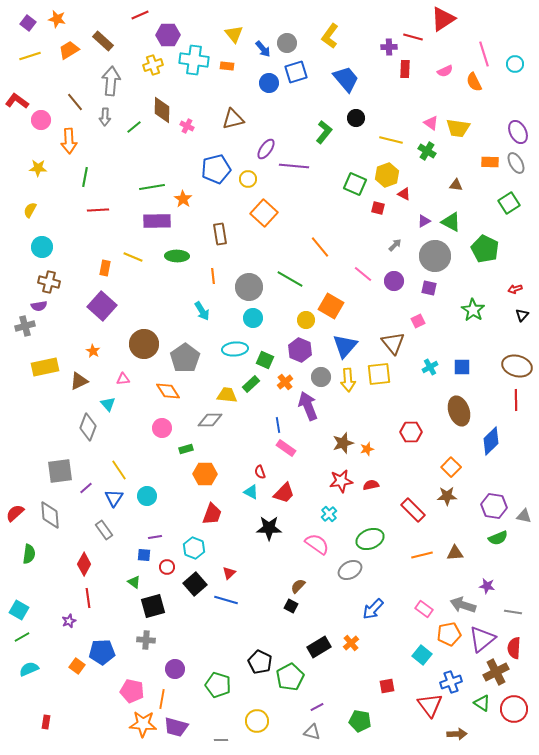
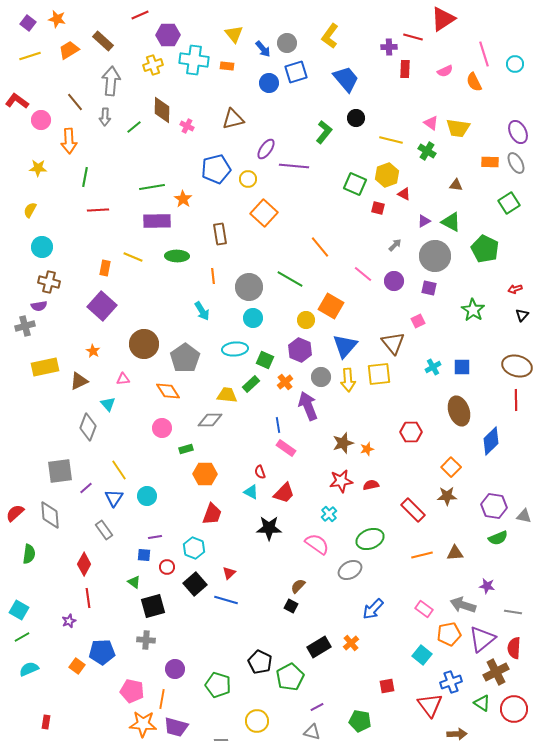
cyan cross at (430, 367): moved 3 px right
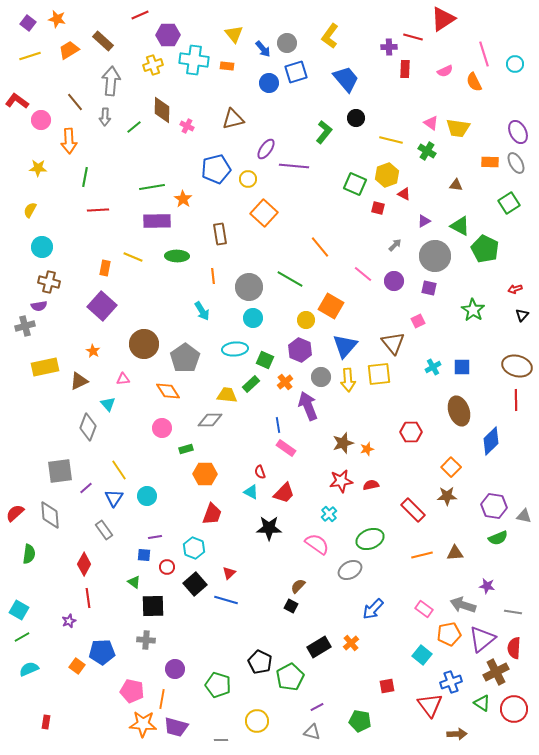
green triangle at (451, 222): moved 9 px right, 4 px down
black square at (153, 606): rotated 15 degrees clockwise
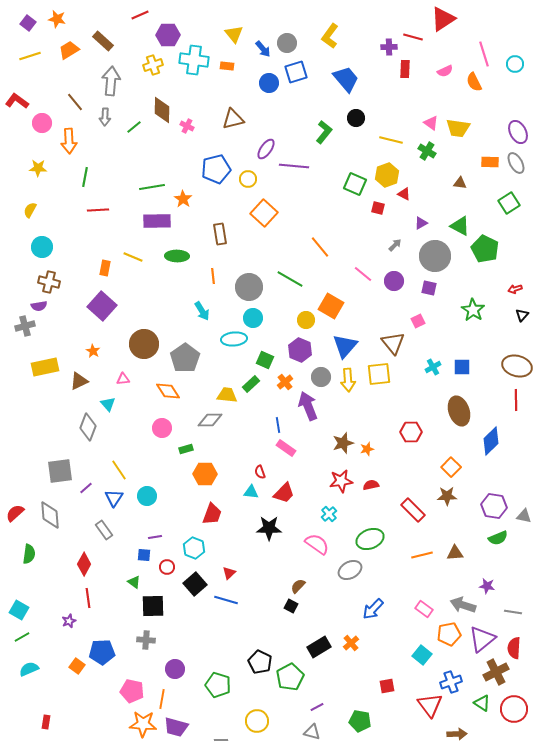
pink circle at (41, 120): moved 1 px right, 3 px down
brown triangle at (456, 185): moved 4 px right, 2 px up
purple triangle at (424, 221): moved 3 px left, 2 px down
cyan ellipse at (235, 349): moved 1 px left, 10 px up
cyan triangle at (251, 492): rotated 21 degrees counterclockwise
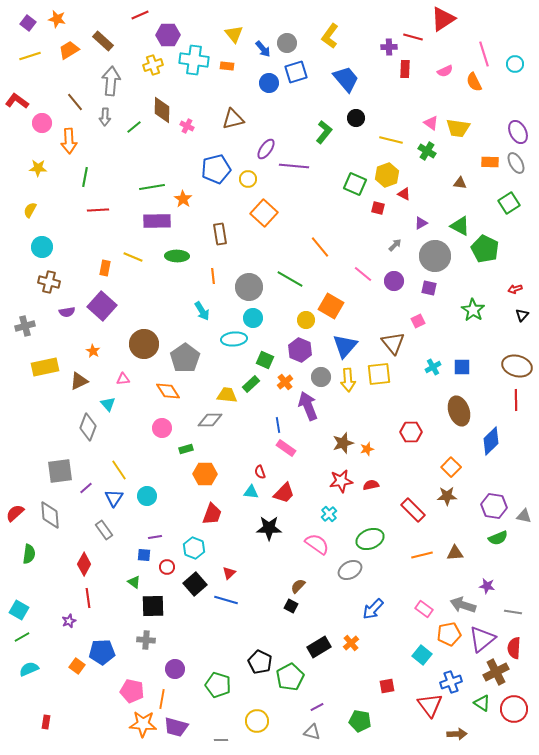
purple semicircle at (39, 306): moved 28 px right, 6 px down
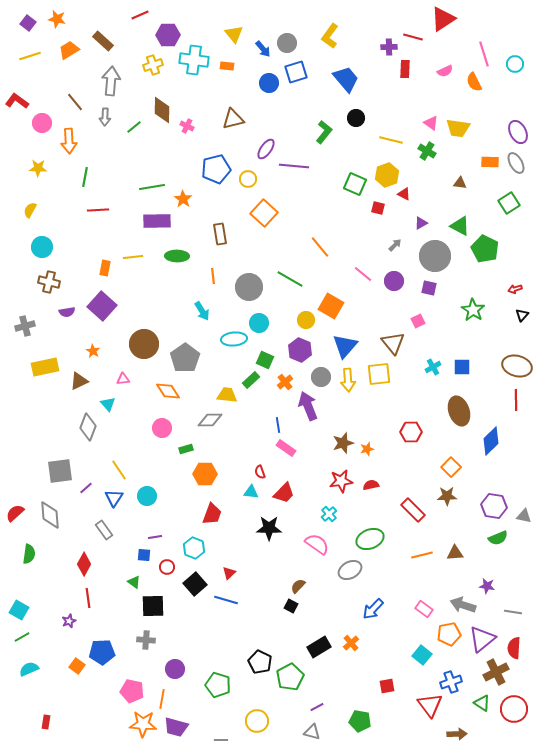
yellow line at (133, 257): rotated 30 degrees counterclockwise
cyan circle at (253, 318): moved 6 px right, 5 px down
green rectangle at (251, 384): moved 4 px up
